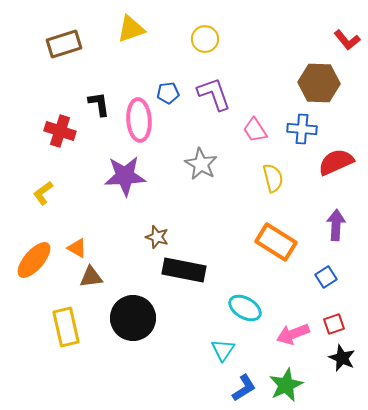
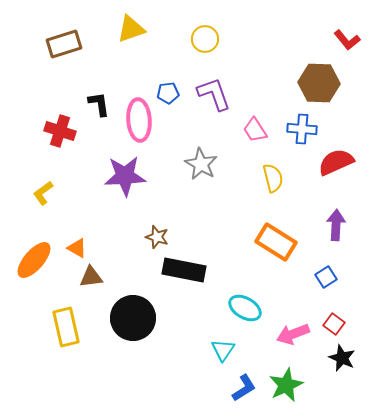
red square: rotated 35 degrees counterclockwise
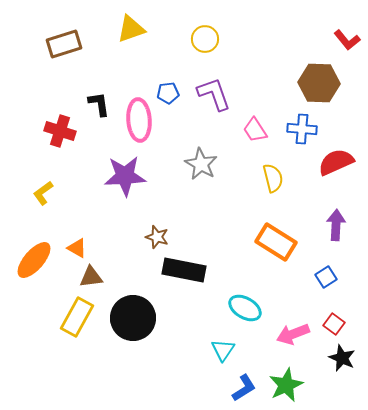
yellow rectangle: moved 11 px right, 10 px up; rotated 42 degrees clockwise
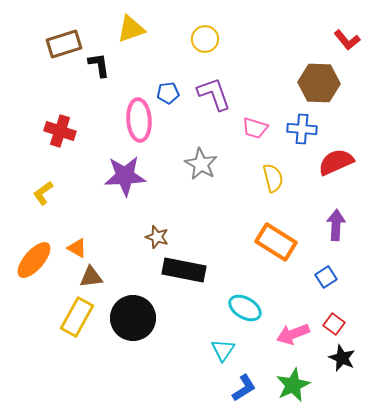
black L-shape: moved 39 px up
pink trapezoid: moved 2 px up; rotated 40 degrees counterclockwise
green star: moved 7 px right
